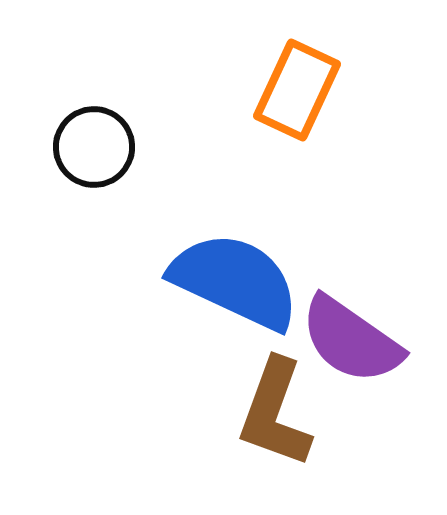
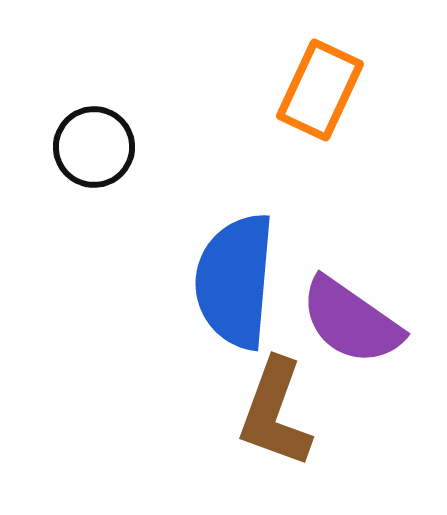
orange rectangle: moved 23 px right
blue semicircle: rotated 110 degrees counterclockwise
purple semicircle: moved 19 px up
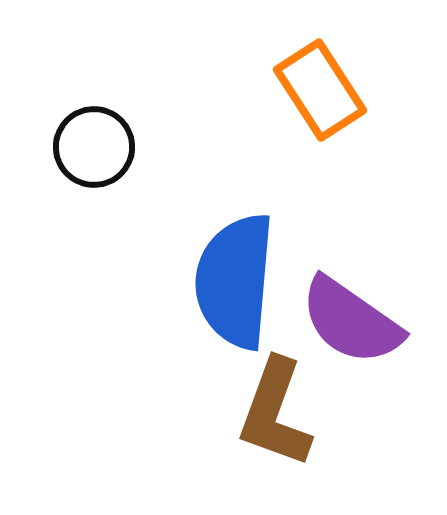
orange rectangle: rotated 58 degrees counterclockwise
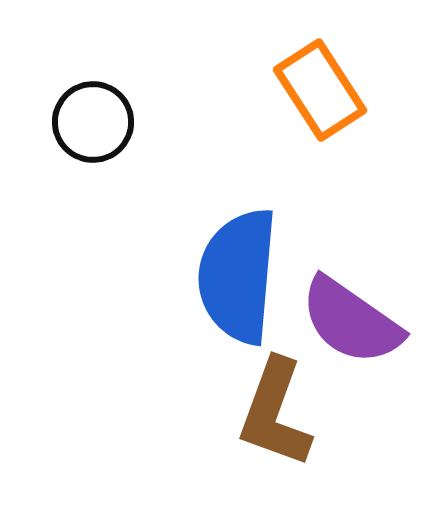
black circle: moved 1 px left, 25 px up
blue semicircle: moved 3 px right, 5 px up
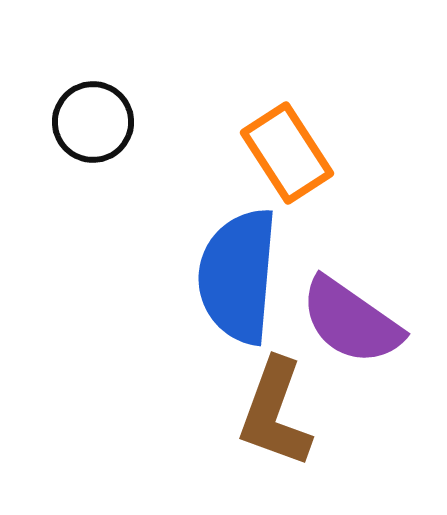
orange rectangle: moved 33 px left, 63 px down
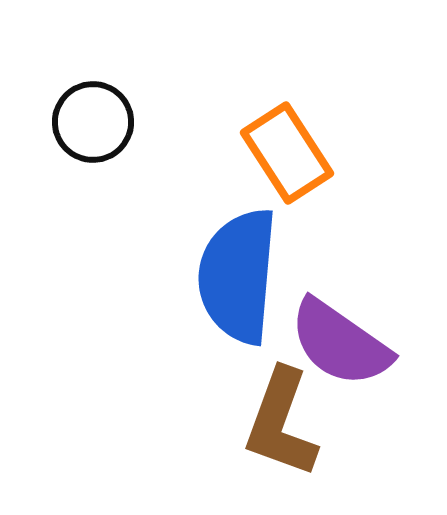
purple semicircle: moved 11 px left, 22 px down
brown L-shape: moved 6 px right, 10 px down
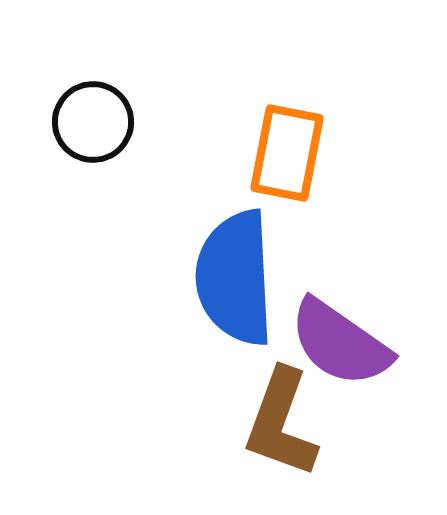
orange rectangle: rotated 44 degrees clockwise
blue semicircle: moved 3 px left, 2 px down; rotated 8 degrees counterclockwise
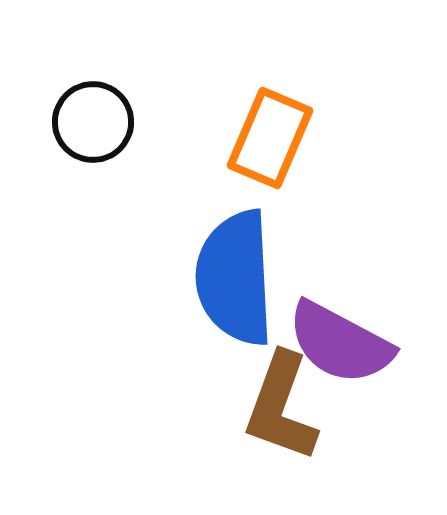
orange rectangle: moved 17 px left, 15 px up; rotated 12 degrees clockwise
purple semicircle: rotated 7 degrees counterclockwise
brown L-shape: moved 16 px up
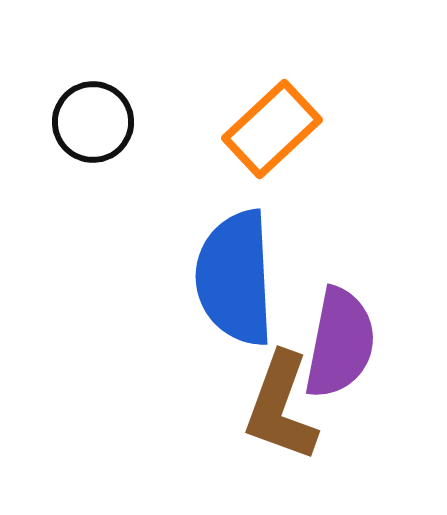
orange rectangle: moved 2 px right, 9 px up; rotated 24 degrees clockwise
purple semicircle: rotated 107 degrees counterclockwise
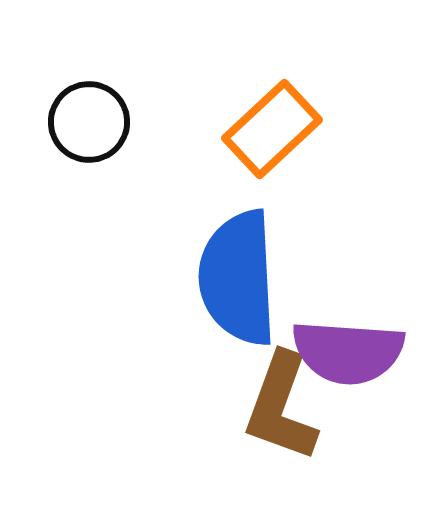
black circle: moved 4 px left
blue semicircle: moved 3 px right
purple semicircle: moved 8 px right, 9 px down; rotated 83 degrees clockwise
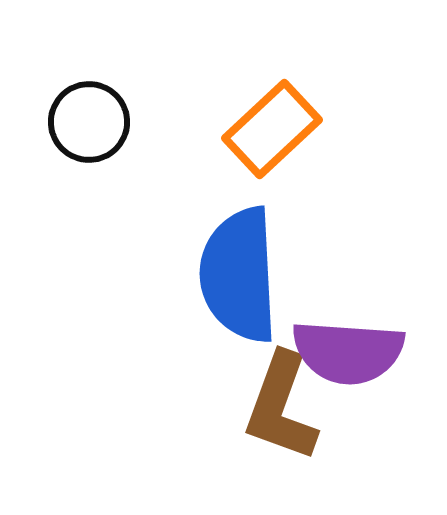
blue semicircle: moved 1 px right, 3 px up
